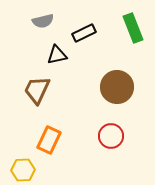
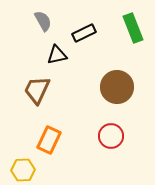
gray semicircle: rotated 105 degrees counterclockwise
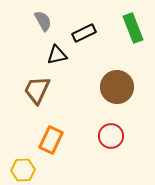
orange rectangle: moved 2 px right
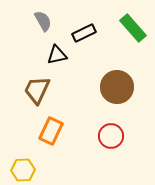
green rectangle: rotated 20 degrees counterclockwise
orange rectangle: moved 9 px up
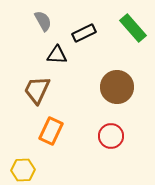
black triangle: rotated 15 degrees clockwise
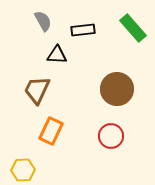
black rectangle: moved 1 px left, 3 px up; rotated 20 degrees clockwise
brown circle: moved 2 px down
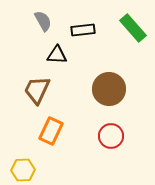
brown circle: moved 8 px left
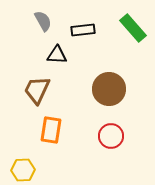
orange rectangle: moved 1 px up; rotated 16 degrees counterclockwise
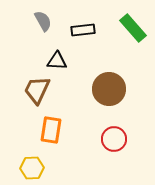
black triangle: moved 6 px down
red circle: moved 3 px right, 3 px down
yellow hexagon: moved 9 px right, 2 px up
